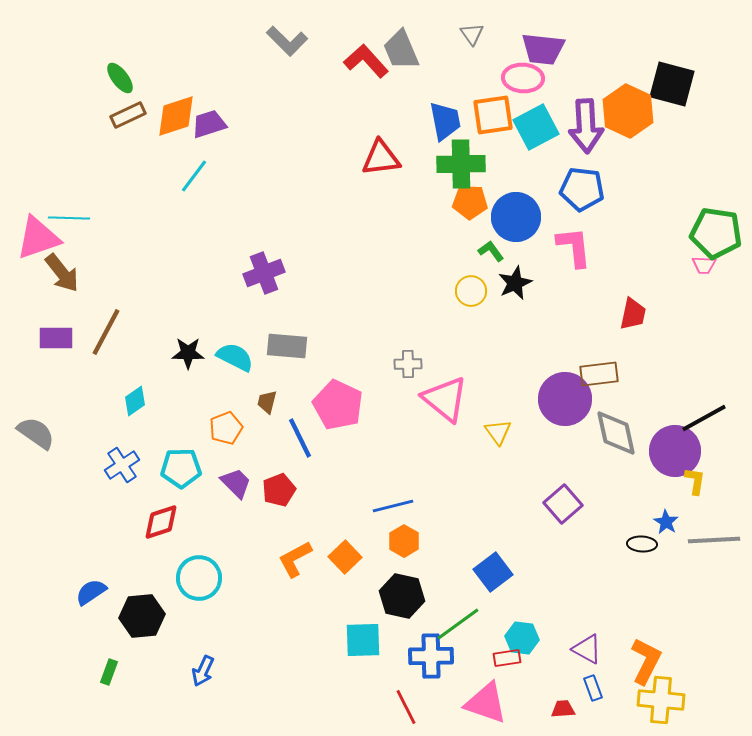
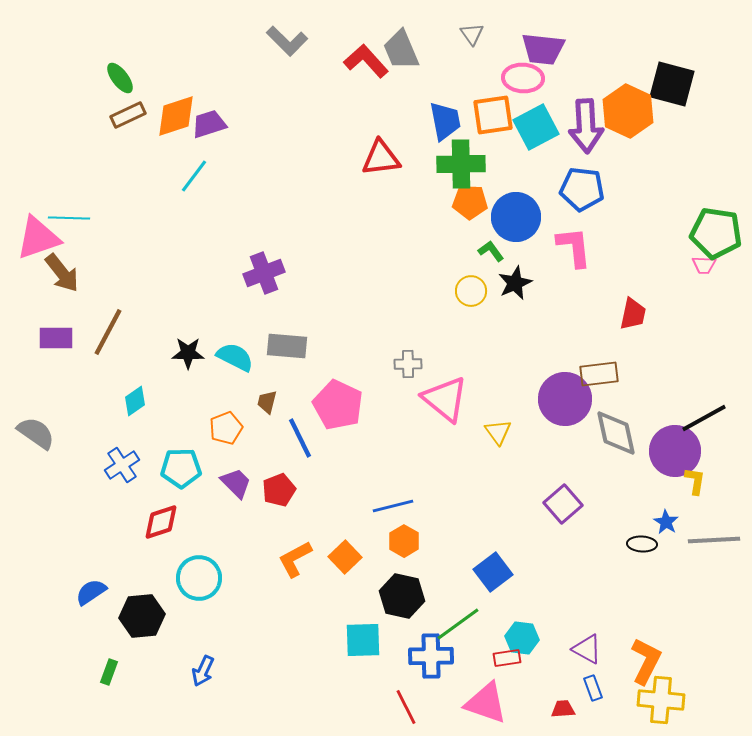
brown line at (106, 332): moved 2 px right
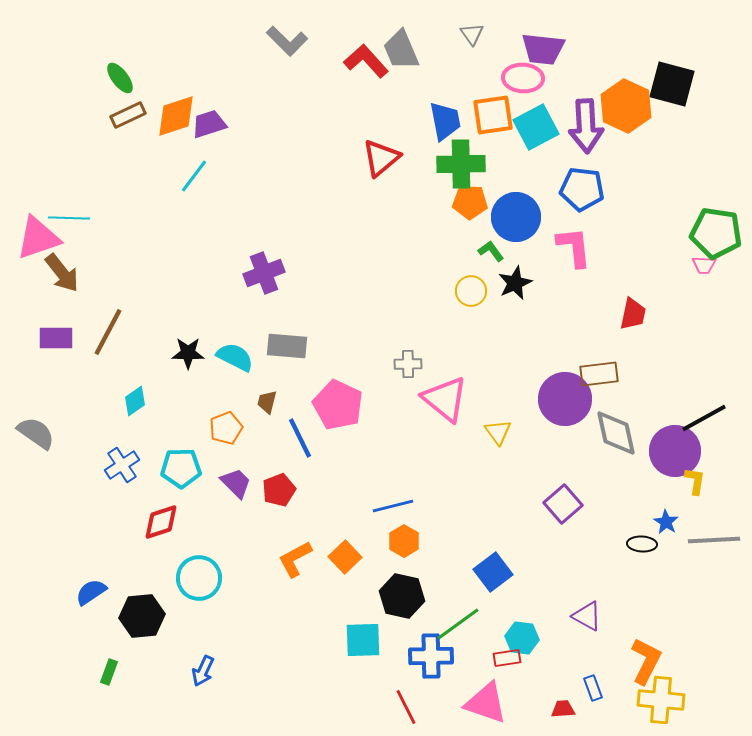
orange hexagon at (628, 111): moved 2 px left, 5 px up
red triangle at (381, 158): rotated 33 degrees counterclockwise
purple triangle at (587, 649): moved 33 px up
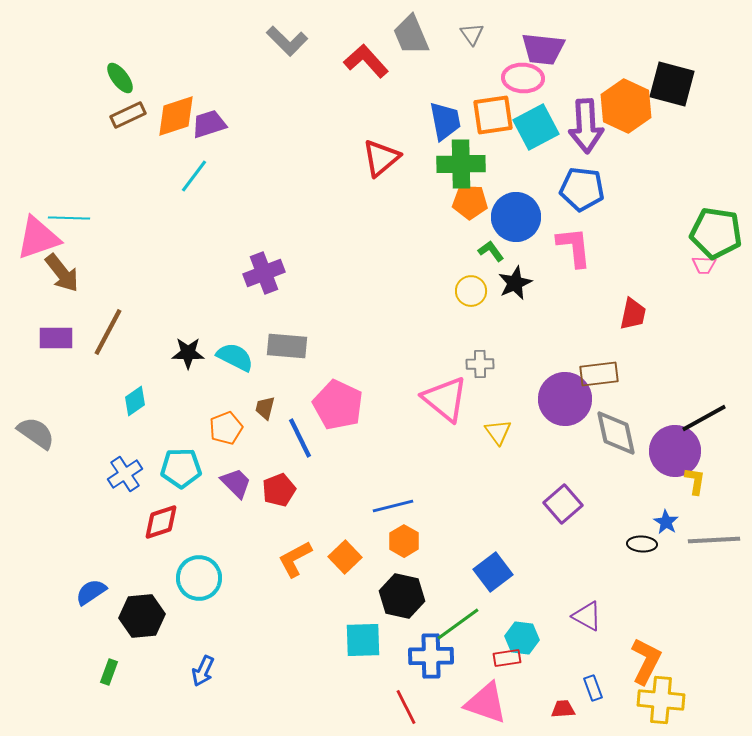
gray trapezoid at (401, 50): moved 10 px right, 15 px up
gray cross at (408, 364): moved 72 px right
brown trapezoid at (267, 402): moved 2 px left, 6 px down
blue cross at (122, 465): moved 3 px right, 9 px down
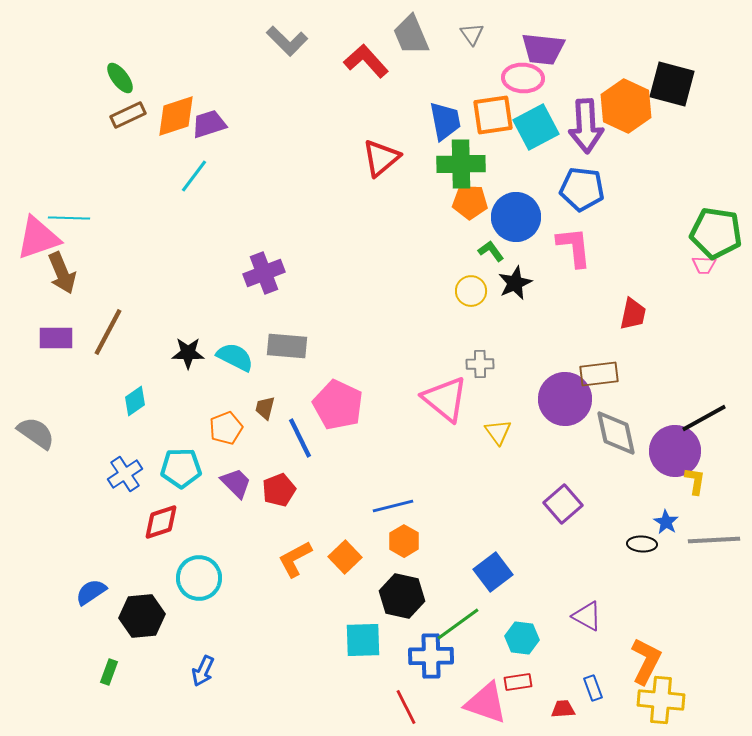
brown arrow at (62, 273): rotated 15 degrees clockwise
red rectangle at (507, 658): moved 11 px right, 24 px down
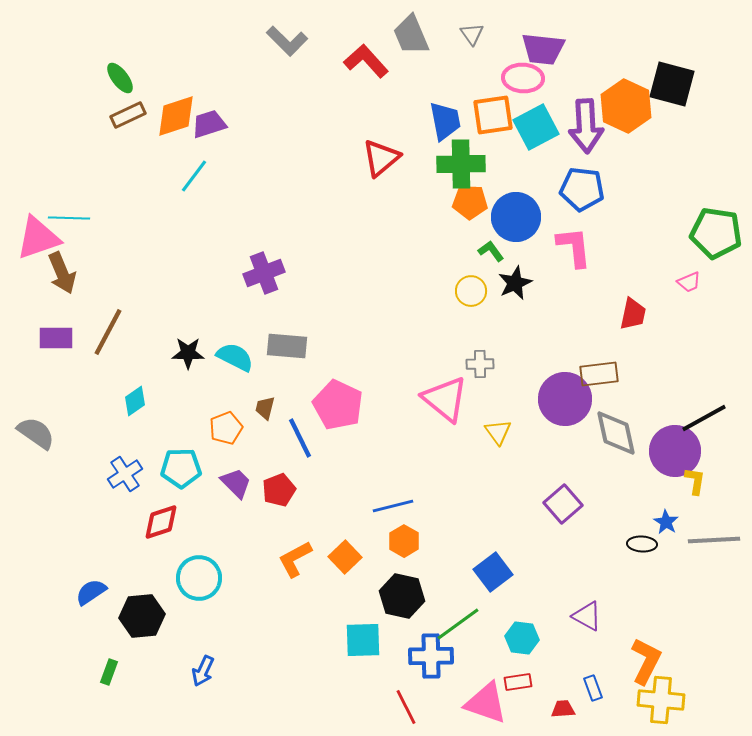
pink trapezoid at (704, 265): moved 15 px left, 17 px down; rotated 25 degrees counterclockwise
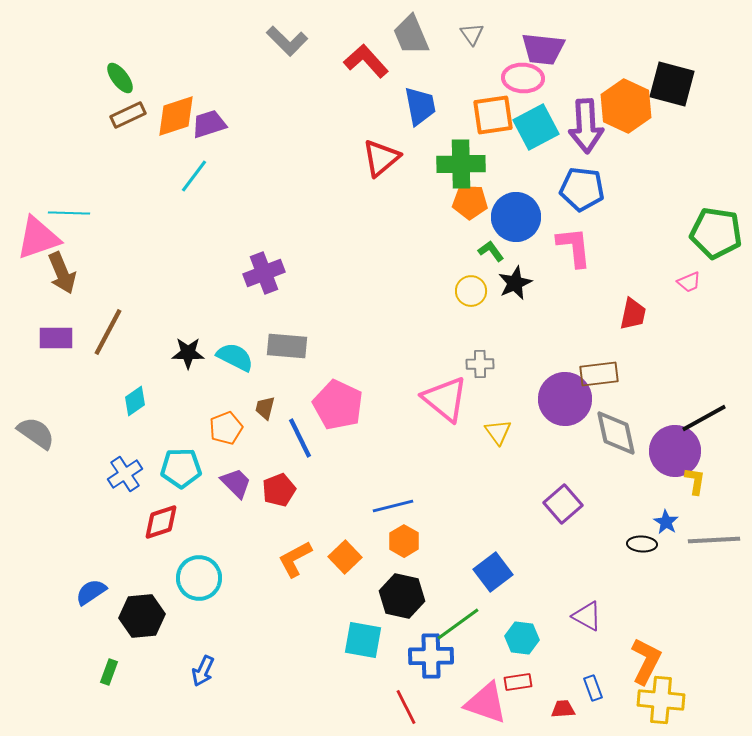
blue trapezoid at (445, 121): moved 25 px left, 15 px up
cyan line at (69, 218): moved 5 px up
cyan square at (363, 640): rotated 12 degrees clockwise
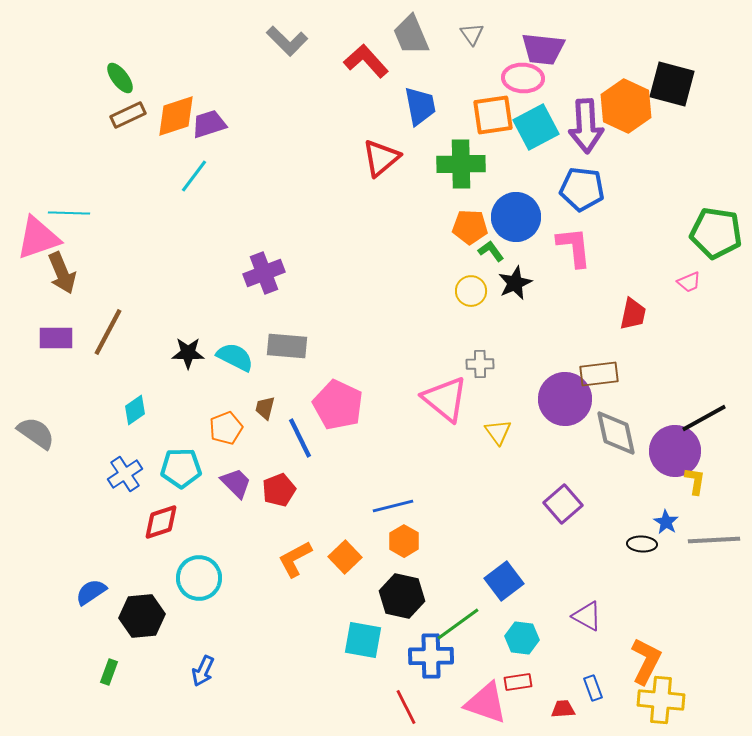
orange pentagon at (470, 202): moved 25 px down
cyan diamond at (135, 401): moved 9 px down
blue square at (493, 572): moved 11 px right, 9 px down
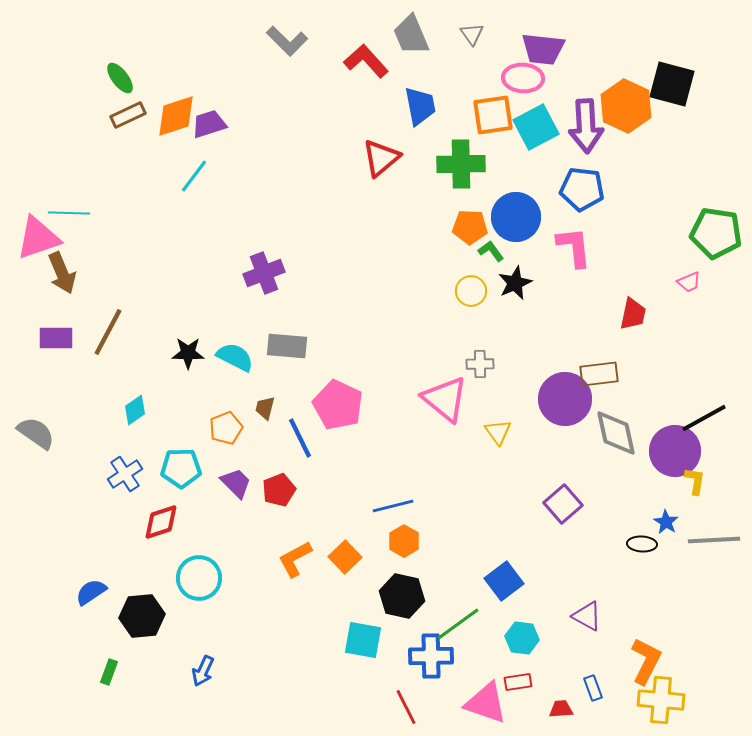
red trapezoid at (563, 709): moved 2 px left
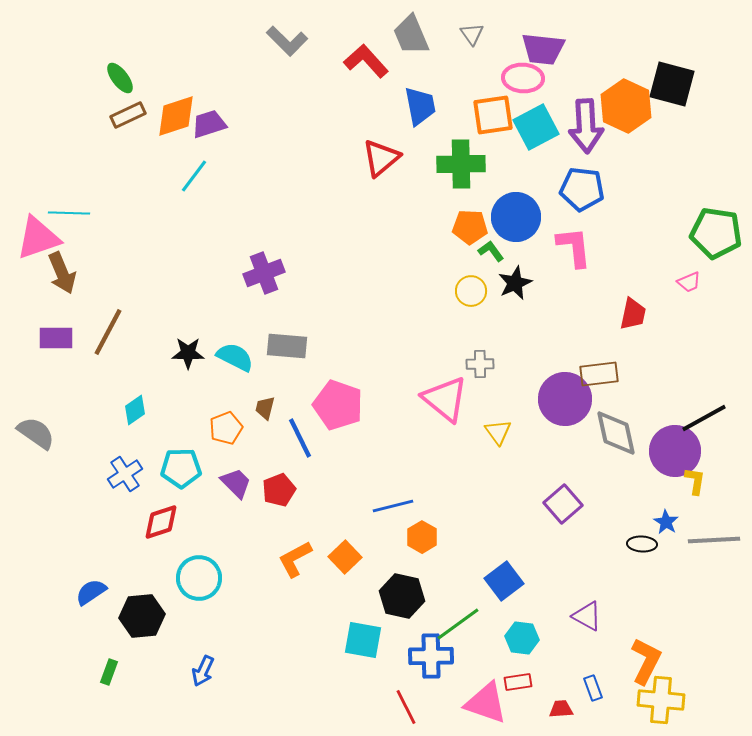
pink pentagon at (338, 405): rotated 6 degrees counterclockwise
orange hexagon at (404, 541): moved 18 px right, 4 px up
